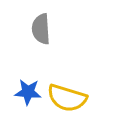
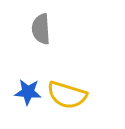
yellow semicircle: moved 3 px up
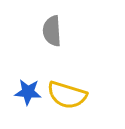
gray semicircle: moved 11 px right, 2 px down
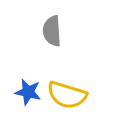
blue star: rotated 8 degrees clockwise
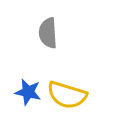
gray semicircle: moved 4 px left, 2 px down
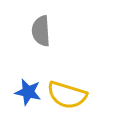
gray semicircle: moved 7 px left, 2 px up
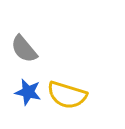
gray semicircle: moved 17 px left, 18 px down; rotated 36 degrees counterclockwise
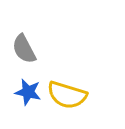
gray semicircle: rotated 12 degrees clockwise
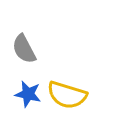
blue star: moved 2 px down
